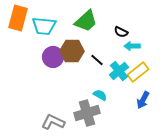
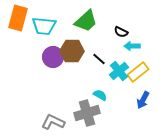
black line: moved 2 px right, 1 px up
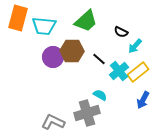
cyan arrow: moved 3 px right; rotated 49 degrees counterclockwise
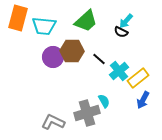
cyan arrow: moved 9 px left, 25 px up
yellow rectangle: moved 6 px down
cyan semicircle: moved 4 px right, 6 px down; rotated 32 degrees clockwise
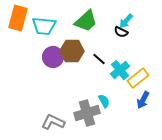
cyan cross: moved 1 px right, 1 px up
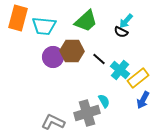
cyan cross: rotated 12 degrees counterclockwise
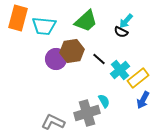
brown hexagon: rotated 10 degrees counterclockwise
purple circle: moved 3 px right, 2 px down
cyan cross: rotated 12 degrees clockwise
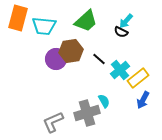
brown hexagon: moved 1 px left
gray L-shape: rotated 50 degrees counterclockwise
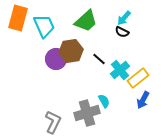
cyan arrow: moved 2 px left, 3 px up
cyan trapezoid: rotated 120 degrees counterclockwise
black semicircle: moved 1 px right
gray L-shape: rotated 140 degrees clockwise
